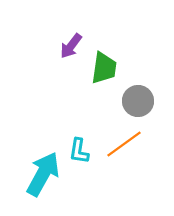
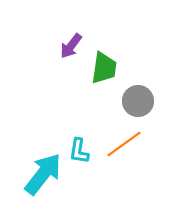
cyan arrow: rotated 9 degrees clockwise
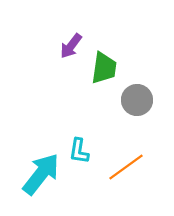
gray circle: moved 1 px left, 1 px up
orange line: moved 2 px right, 23 px down
cyan arrow: moved 2 px left
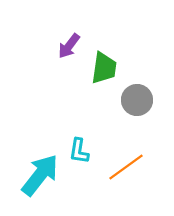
purple arrow: moved 2 px left
cyan arrow: moved 1 px left, 1 px down
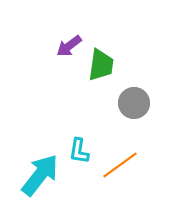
purple arrow: rotated 16 degrees clockwise
green trapezoid: moved 3 px left, 3 px up
gray circle: moved 3 px left, 3 px down
orange line: moved 6 px left, 2 px up
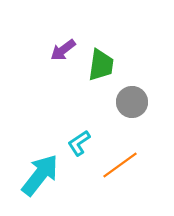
purple arrow: moved 6 px left, 4 px down
gray circle: moved 2 px left, 1 px up
cyan L-shape: moved 8 px up; rotated 48 degrees clockwise
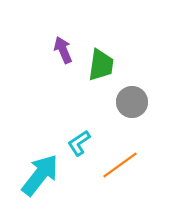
purple arrow: rotated 104 degrees clockwise
